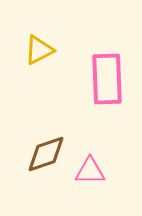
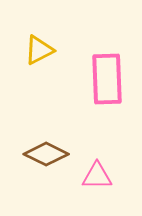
brown diamond: rotated 45 degrees clockwise
pink triangle: moved 7 px right, 5 px down
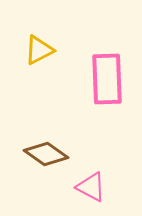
brown diamond: rotated 9 degrees clockwise
pink triangle: moved 6 px left, 11 px down; rotated 28 degrees clockwise
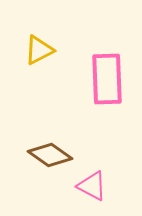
brown diamond: moved 4 px right, 1 px down
pink triangle: moved 1 px right, 1 px up
